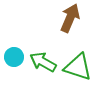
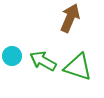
cyan circle: moved 2 px left, 1 px up
green arrow: moved 1 px up
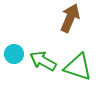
cyan circle: moved 2 px right, 2 px up
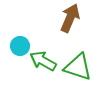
cyan circle: moved 6 px right, 8 px up
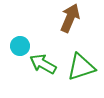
green arrow: moved 3 px down
green triangle: moved 3 px right; rotated 36 degrees counterclockwise
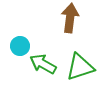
brown arrow: rotated 16 degrees counterclockwise
green triangle: moved 1 px left
